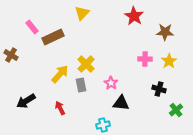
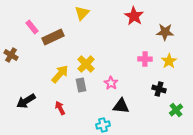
black triangle: moved 3 px down
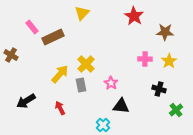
cyan cross: rotated 32 degrees counterclockwise
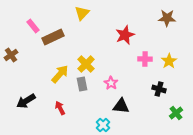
red star: moved 9 px left, 19 px down; rotated 18 degrees clockwise
pink rectangle: moved 1 px right, 1 px up
brown star: moved 2 px right, 14 px up
brown cross: rotated 24 degrees clockwise
gray rectangle: moved 1 px right, 1 px up
green cross: moved 3 px down
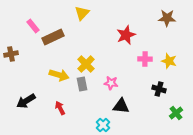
red star: moved 1 px right
brown cross: moved 1 px up; rotated 24 degrees clockwise
yellow star: rotated 21 degrees counterclockwise
yellow arrow: moved 1 px left, 1 px down; rotated 66 degrees clockwise
pink star: rotated 24 degrees counterclockwise
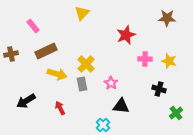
brown rectangle: moved 7 px left, 14 px down
yellow arrow: moved 2 px left, 1 px up
pink star: rotated 24 degrees clockwise
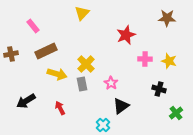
black triangle: rotated 42 degrees counterclockwise
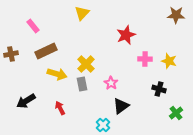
brown star: moved 9 px right, 3 px up
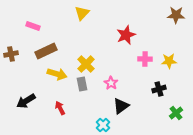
pink rectangle: rotated 32 degrees counterclockwise
yellow star: rotated 21 degrees counterclockwise
black cross: rotated 32 degrees counterclockwise
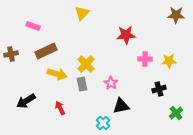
red star: rotated 18 degrees clockwise
black triangle: rotated 24 degrees clockwise
cyan cross: moved 2 px up
